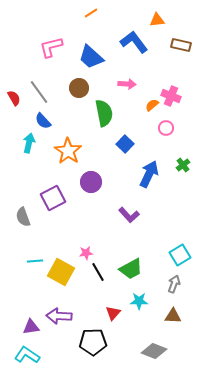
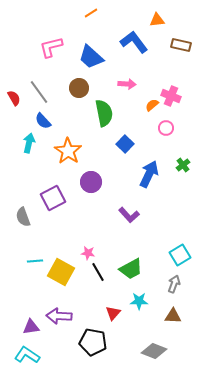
pink star: moved 2 px right; rotated 16 degrees clockwise
black pentagon: rotated 12 degrees clockwise
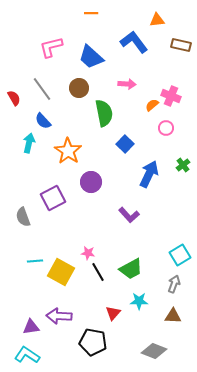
orange line: rotated 32 degrees clockwise
gray line: moved 3 px right, 3 px up
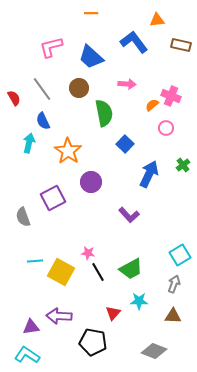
blue semicircle: rotated 18 degrees clockwise
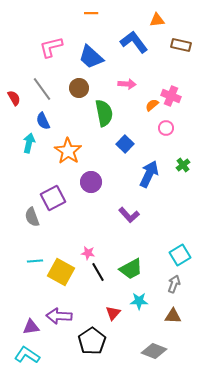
gray semicircle: moved 9 px right
black pentagon: moved 1 px left, 1 px up; rotated 28 degrees clockwise
